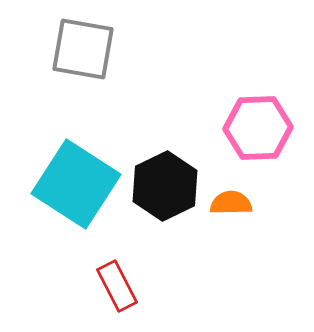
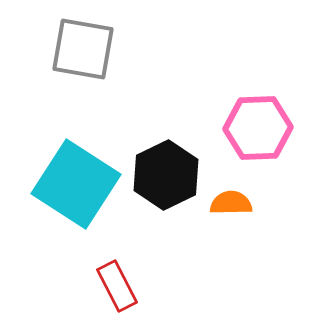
black hexagon: moved 1 px right, 11 px up
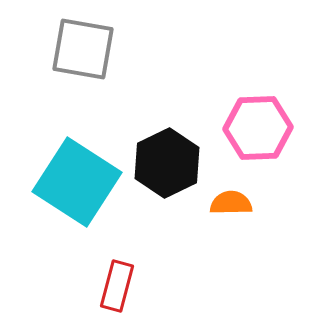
black hexagon: moved 1 px right, 12 px up
cyan square: moved 1 px right, 2 px up
red rectangle: rotated 42 degrees clockwise
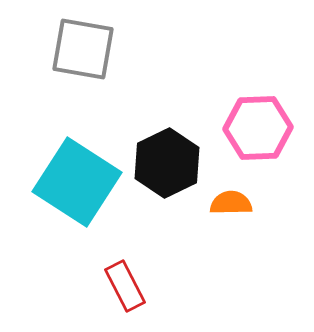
red rectangle: moved 8 px right; rotated 42 degrees counterclockwise
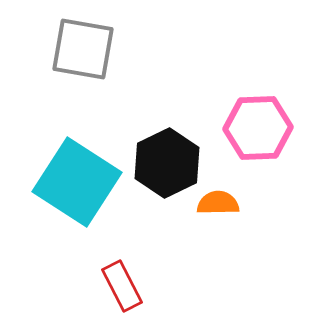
orange semicircle: moved 13 px left
red rectangle: moved 3 px left
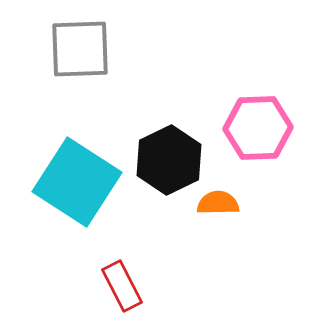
gray square: moved 3 px left; rotated 12 degrees counterclockwise
black hexagon: moved 2 px right, 3 px up
